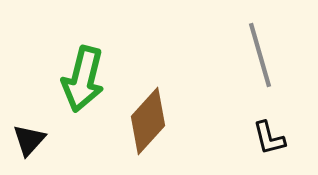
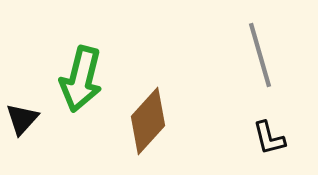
green arrow: moved 2 px left
black triangle: moved 7 px left, 21 px up
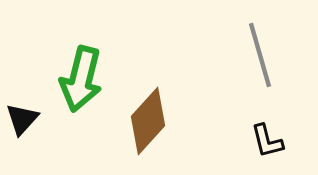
black L-shape: moved 2 px left, 3 px down
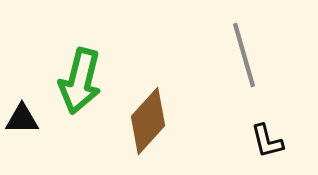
gray line: moved 16 px left
green arrow: moved 1 px left, 2 px down
black triangle: rotated 48 degrees clockwise
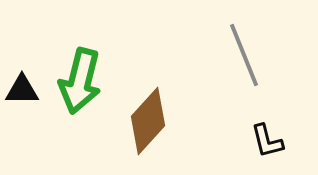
gray line: rotated 6 degrees counterclockwise
black triangle: moved 29 px up
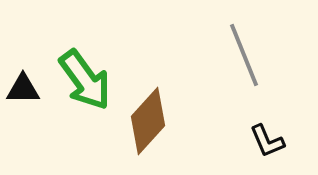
green arrow: moved 5 px right, 1 px up; rotated 50 degrees counterclockwise
black triangle: moved 1 px right, 1 px up
black L-shape: rotated 9 degrees counterclockwise
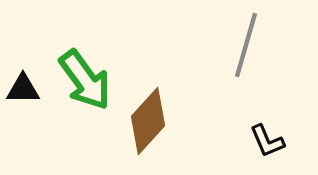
gray line: moved 2 px right, 10 px up; rotated 38 degrees clockwise
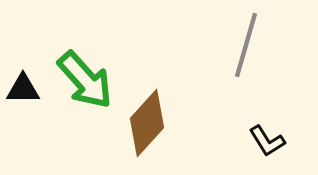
green arrow: rotated 6 degrees counterclockwise
brown diamond: moved 1 px left, 2 px down
black L-shape: rotated 9 degrees counterclockwise
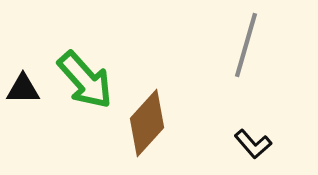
black L-shape: moved 14 px left, 3 px down; rotated 9 degrees counterclockwise
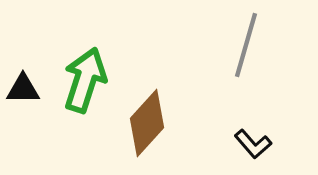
green arrow: rotated 120 degrees counterclockwise
